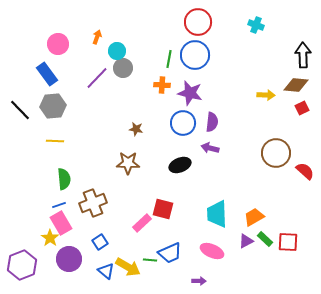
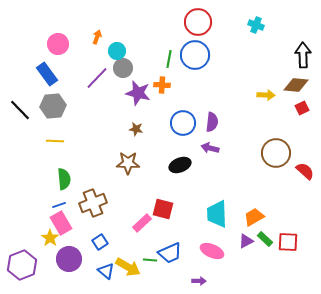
purple star at (190, 93): moved 52 px left
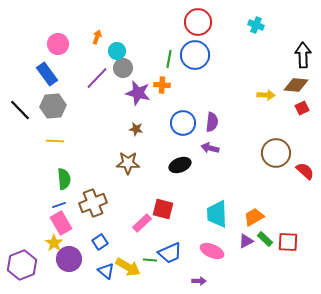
yellow star at (50, 238): moved 4 px right, 5 px down
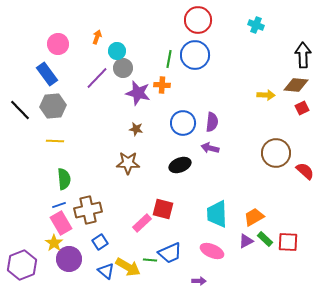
red circle at (198, 22): moved 2 px up
brown cross at (93, 203): moved 5 px left, 7 px down; rotated 8 degrees clockwise
